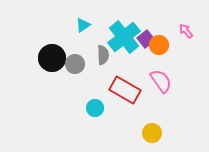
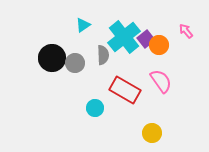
gray circle: moved 1 px up
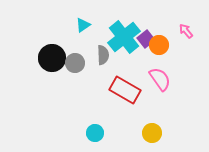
pink semicircle: moved 1 px left, 2 px up
cyan circle: moved 25 px down
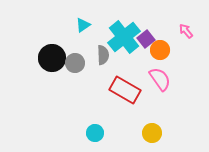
orange circle: moved 1 px right, 5 px down
